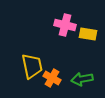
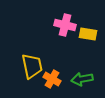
orange cross: moved 1 px down
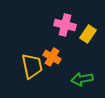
yellow rectangle: rotated 66 degrees counterclockwise
orange cross: moved 22 px up
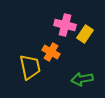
yellow rectangle: moved 3 px left
orange cross: moved 1 px left, 5 px up
yellow trapezoid: moved 2 px left, 1 px down
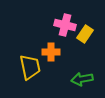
orange cross: rotated 30 degrees counterclockwise
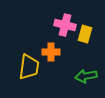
yellow rectangle: rotated 18 degrees counterclockwise
yellow trapezoid: moved 1 px left; rotated 20 degrees clockwise
green arrow: moved 4 px right, 3 px up
